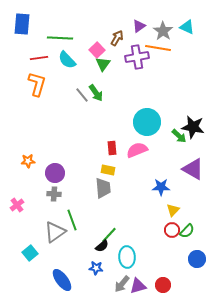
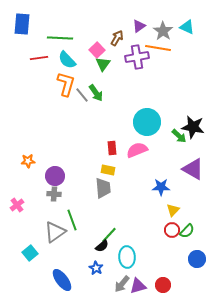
orange L-shape at (37, 84): moved 29 px right
purple circle at (55, 173): moved 3 px down
blue star at (96, 268): rotated 24 degrees clockwise
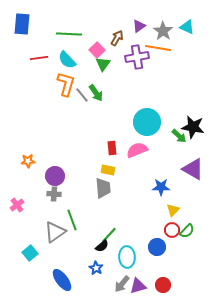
green line at (60, 38): moved 9 px right, 4 px up
blue circle at (197, 259): moved 40 px left, 12 px up
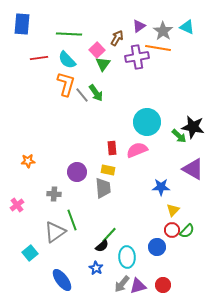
purple circle at (55, 176): moved 22 px right, 4 px up
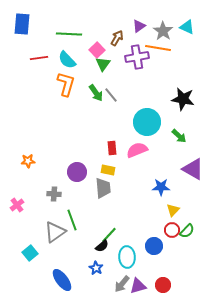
gray line at (82, 95): moved 29 px right
black star at (193, 127): moved 10 px left, 28 px up
blue circle at (157, 247): moved 3 px left, 1 px up
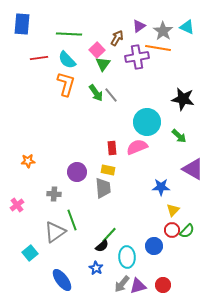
pink semicircle at (137, 150): moved 3 px up
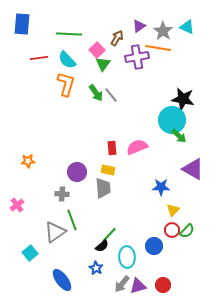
cyan circle at (147, 122): moved 25 px right, 2 px up
gray cross at (54, 194): moved 8 px right
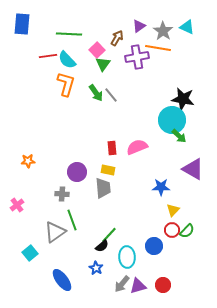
red line at (39, 58): moved 9 px right, 2 px up
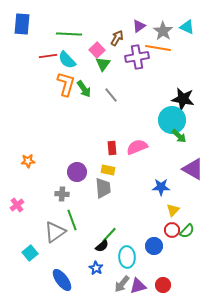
green arrow at (96, 93): moved 12 px left, 4 px up
